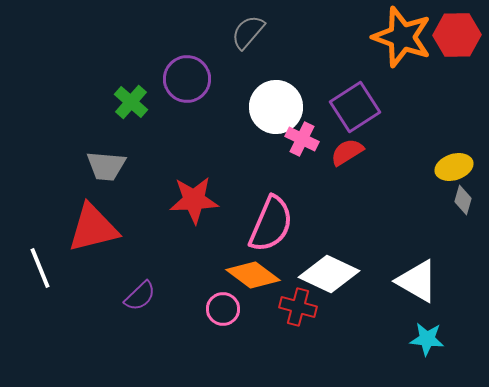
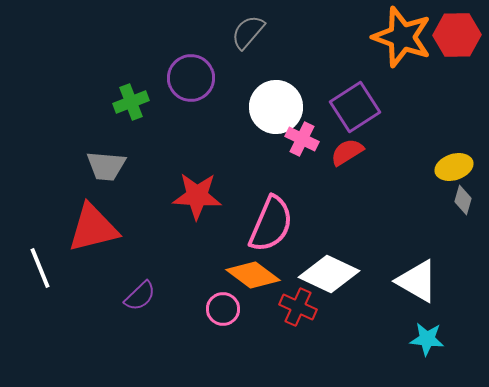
purple circle: moved 4 px right, 1 px up
green cross: rotated 28 degrees clockwise
red star: moved 3 px right, 4 px up; rotated 6 degrees clockwise
red cross: rotated 9 degrees clockwise
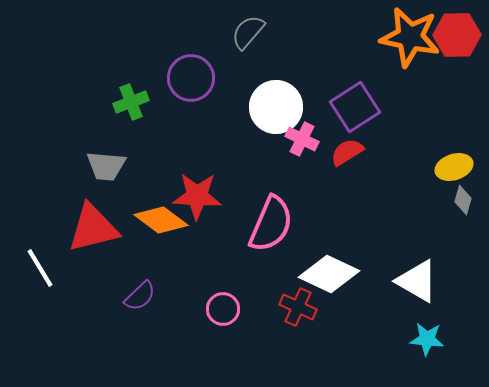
orange star: moved 8 px right; rotated 8 degrees counterclockwise
white line: rotated 9 degrees counterclockwise
orange diamond: moved 92 px left, 55 px up
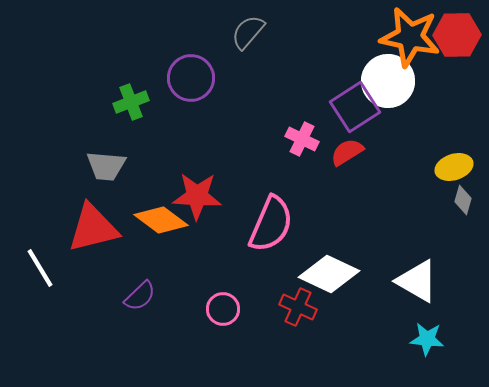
white circle: moved 112 px right, 26 px up
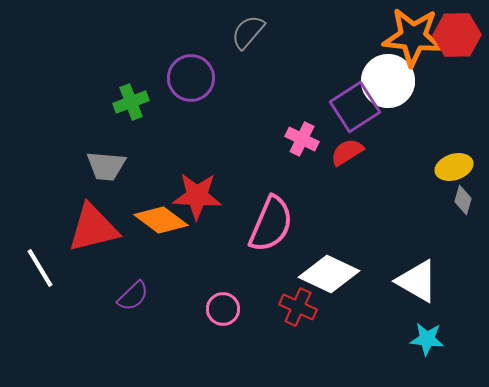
orange star: moved 3 px right; rotated 6 degrees counterclockwise
purple semicircle: moved 7 px left
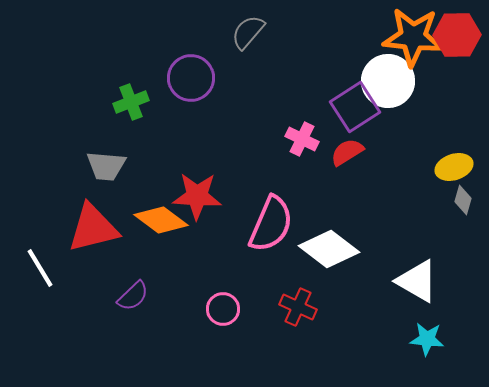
white diamond: moved 25 px up; rotated 12 degrees clockwise
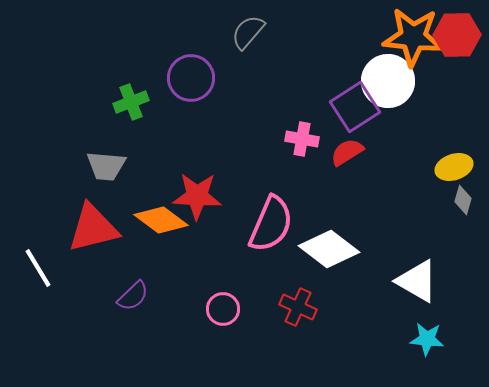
pink cross: rotated 16 degrees counterclockwise
white line: moved 2 px left
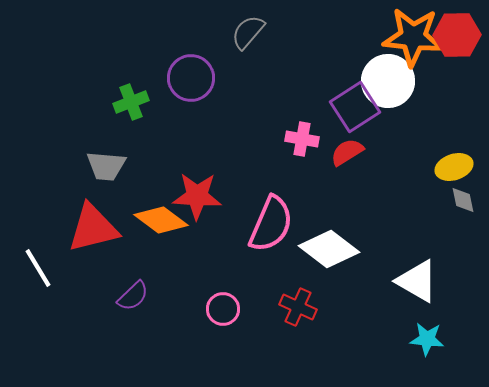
gray diamond: rotated 28 degrees counterclockwise
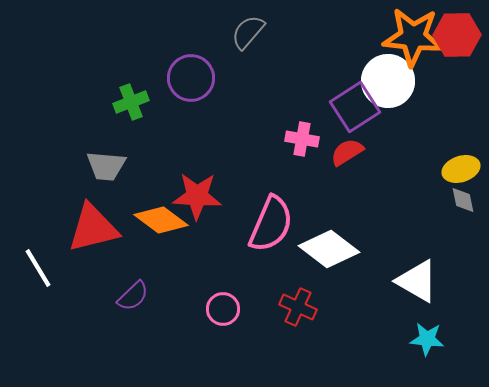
yellow ellipse: moved 7 px right, 2 px down
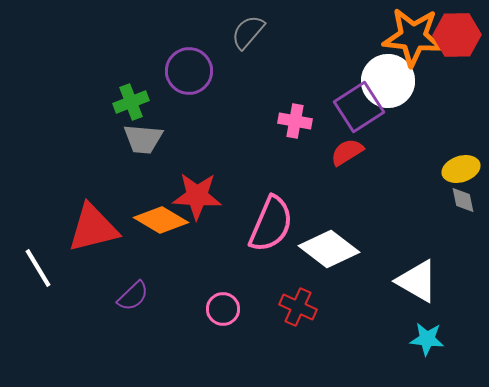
purple circle: moved 2 px left, 7 px up
purple square: moved 4 px right
pink cross: moved 7 px left, 18 px up
gray trapezoid: moved 37 px right, 27 px up
orange diamond: rotated 6 degrees counterclockwise
